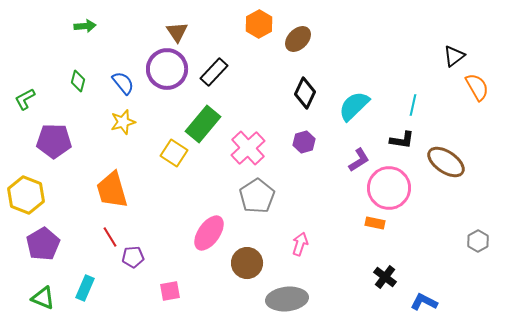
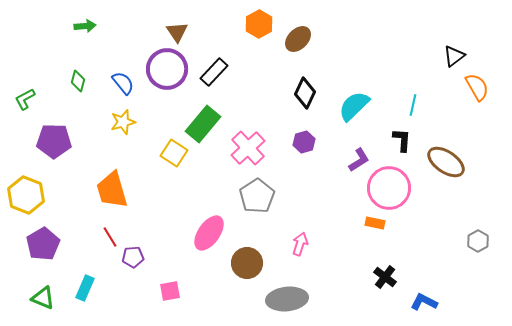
black L-shape at (402, 140): rotated 95 degrees counterclockwise
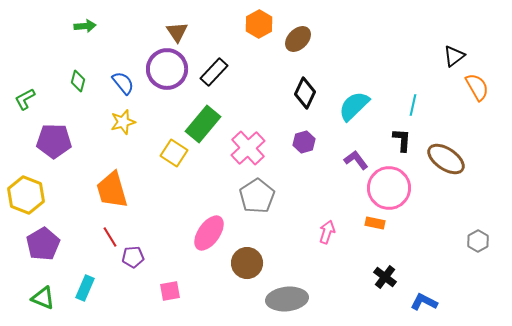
purple L-shape at (359, 160): moved 3 px left; rotated 95 degrees counterclockwise
brown ellipse at (446, 162): moved 3 px up
pink arrow at (300, 244): moved 27 px right, 12 px up
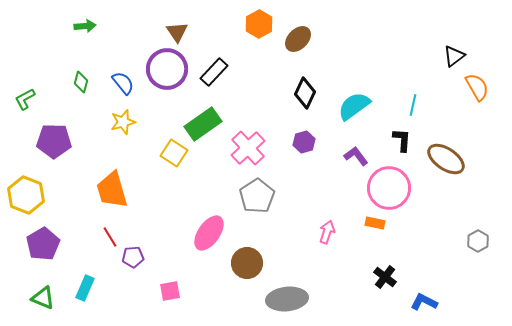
green diamond at (78, 81): moved 3 px right, 1 px down
cyan semicircle at (354, 106): rotated 8 degrees clockwise
green rectangle at (203, 124): rotated 15 degrees clockwise
purple L-shape at (356, 160): moved 4 px up
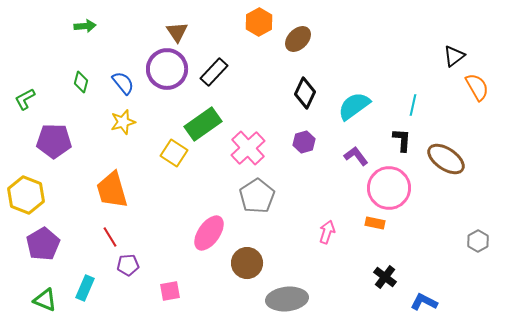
orange hexagon at (259, 24): moved 2 px up
purple pentagon at (133, 257): moved 5 px left, 8 px down
green triangle at (43, 298): moved 2 px right, 2 px down
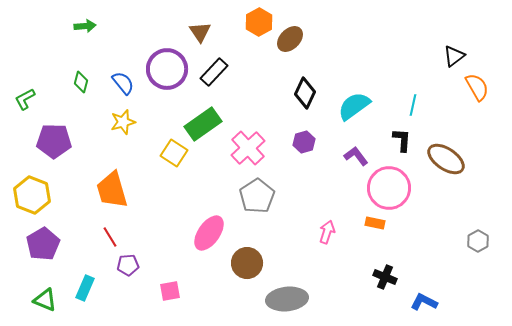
brown triangle at (177, 32): moved 23 px right
brown ellipse at (298, 39): moved 8 px left
yellow hexagon at (26, 195): moved 6 px right
black cross at (385, 277): rotated 15 degrees counterclockwise
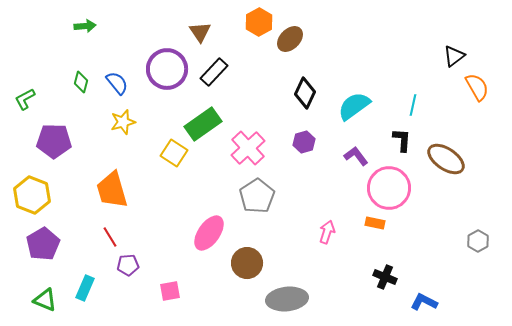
blue semicircle at (123, 83): moved 6 px left
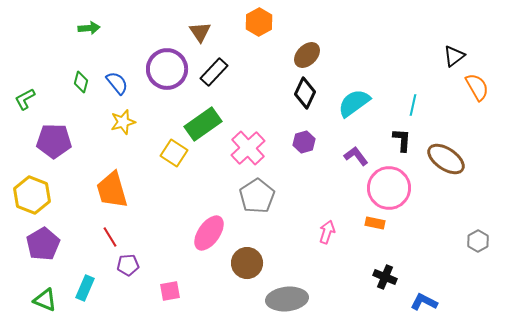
green arrow at (85, 26): moved 4 px right, 2 px down
brown ellipse at (290, 39): moved 17 px right, 16 px down
cyan semicircle at (354, 106): moved 3 px up
